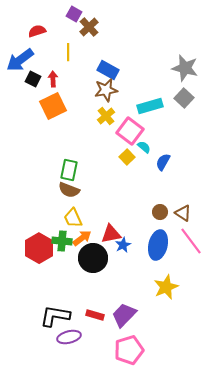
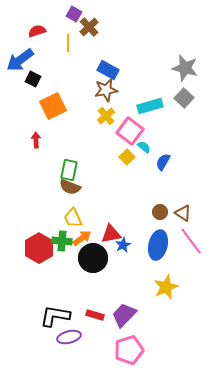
yellow line: moved 9 px up
red arrow: moved 17 px left, 61 px down
brown semicircle: moved 1 px right, 3 px up
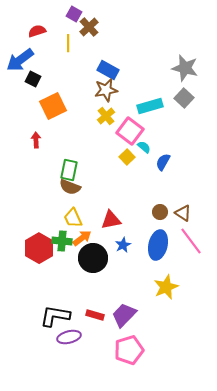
red triangle: moved 14 px up
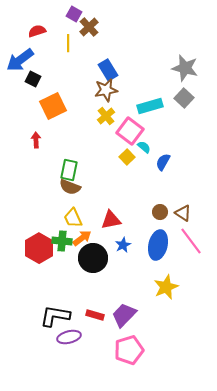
blue rectangle: rotated 30 degrees clockwise
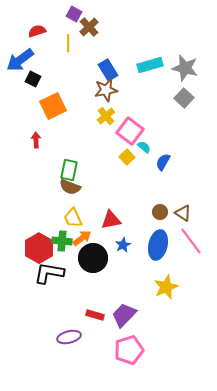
cyan rectangle: moved 41 px up
black L-shape: moved 6 px left, 43 px up
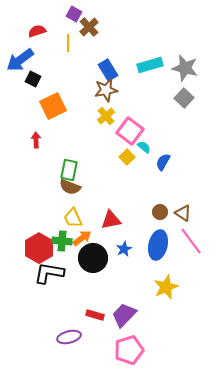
blue star: moved 1 px right, 4 px down
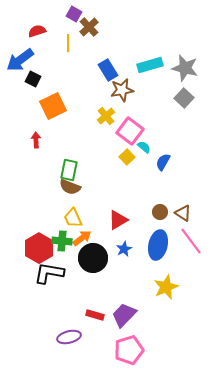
brown star: moved 16 px right
red triangle: moved 7 px right; rotated 20 degrees counterclockwise
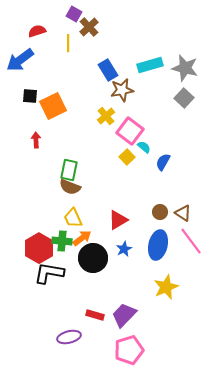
black square: moved 3 px left, 17 px down; rotated 21 degrees counterclockwise
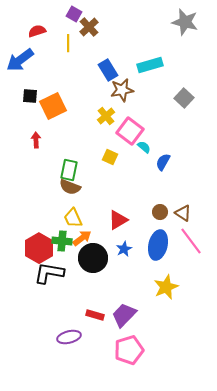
gray star: moved 46 px up
yellow square: moved 17 px left; rotated 21 degrees counterclockwise
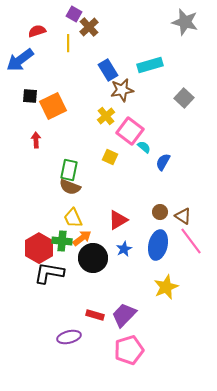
brown triangle: moved 3 px down
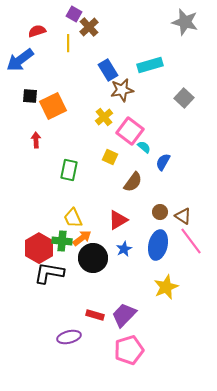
yellow cross: moved 2 px left, 1 px down
brown semicircle: moved 63 px right, 5 px up; rotated 75 degrees counterclockwise
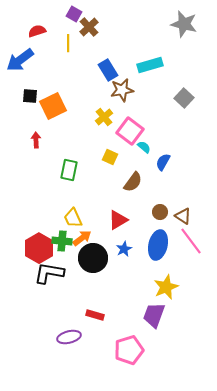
gray star: moved 1 px left, 2 px down
purple trapezoid: moved 30 px right; rotated 24 degrees counterclockwise
